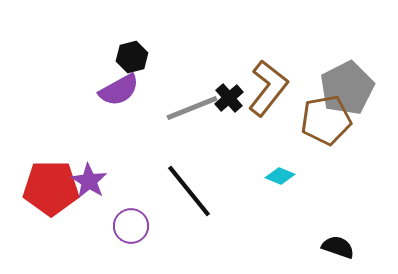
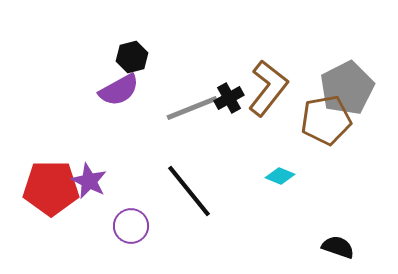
black cross: rotated 12 degrees clockwise
purple star: rotated 6 degrees counterclockwise
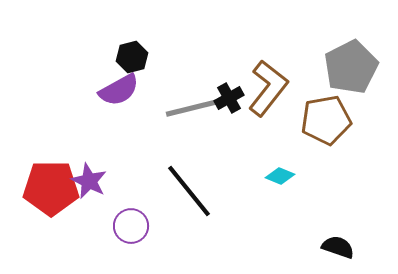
gray pentagon: moved 4 px right, 21 px up
gray line: rotated 8 degrees clockwise
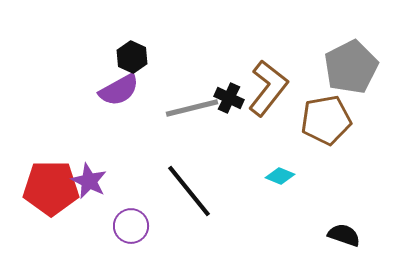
black hexagon: rotated 20 degrees counterclockwise
black cross: rotated 36 degrees counterclockwise
black semicircle: moved 6 px right, 12 px up
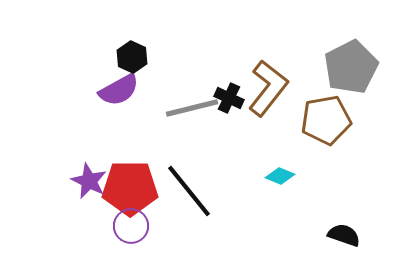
red pentagon: moved 79 px right
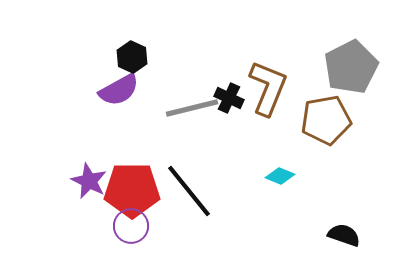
brown L-shape: rotated 16 degrees counterclockwise
red pentagon: moved 2 px right, 2 px down
